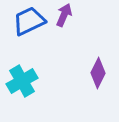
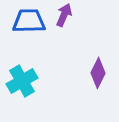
blue trapezoid: rotated 24 degrees clockwise
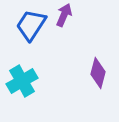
blue trapezoid: moved 2 px right, 4 px down; rotated 56 degrees counterclockwise
purple diamond: rotated 12 degrees counterclockwise
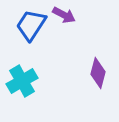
purple arrow: rotated 95 degrees clockwise
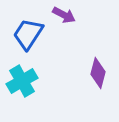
blue trapezoid: moved 3 px left, 9 px down
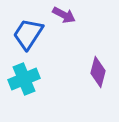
purple diamond: moved 1 px up
cyan cross: moved 2 px right, 2 px up; rotated 8 degrees clockwise
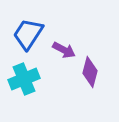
purple arrow: moved 35 px down
purple diamond: moved 8 px left
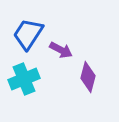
purple arrow: moved 3 px left
purple diamond: moved 2 px left, 5 px down
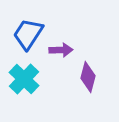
purple arrow: rotated 30 degrees counterclockwise
cyan cross: rotated 24 degrees counterclockwise
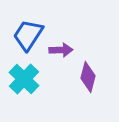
blue trapezoid: moved 1 px down
